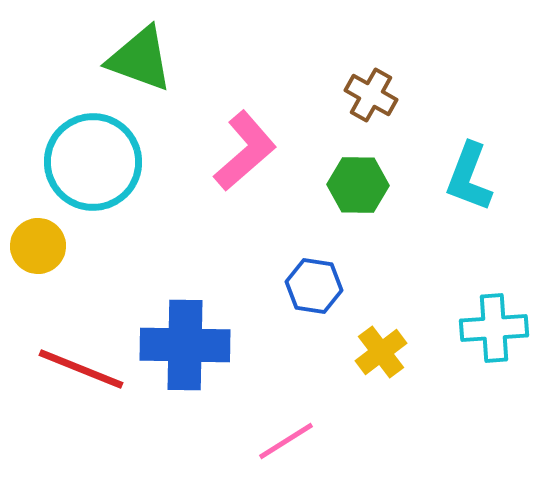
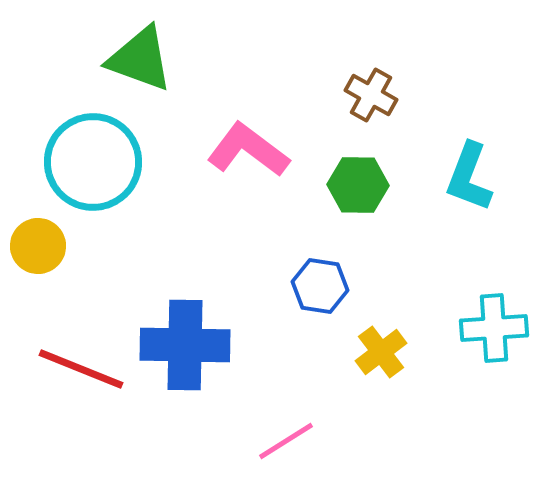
pink L-shape: moved 3 px right, 1 px up; rotated 102 degrees counterclockwise
blue hexagon: moved 6 px right
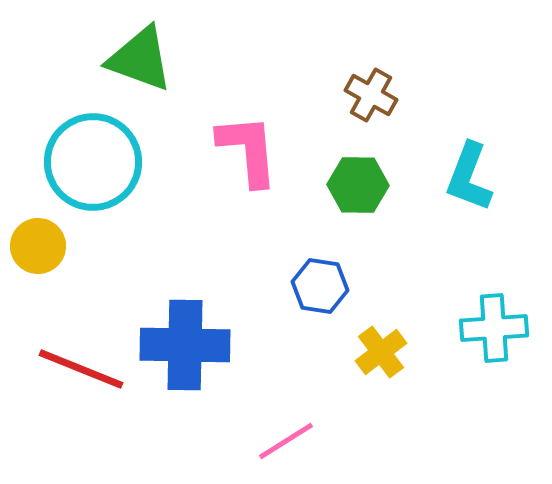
pink L-shape: rotated 48 degrees clockwise
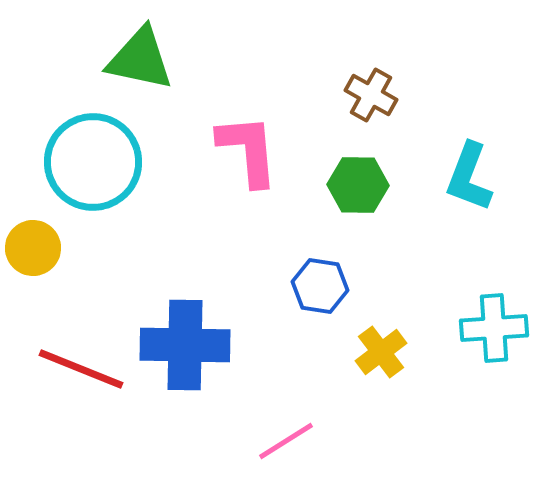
green triangle: rotated 8 degrees counterclockwise
yellow circle: moved 5 px left, 2 px down
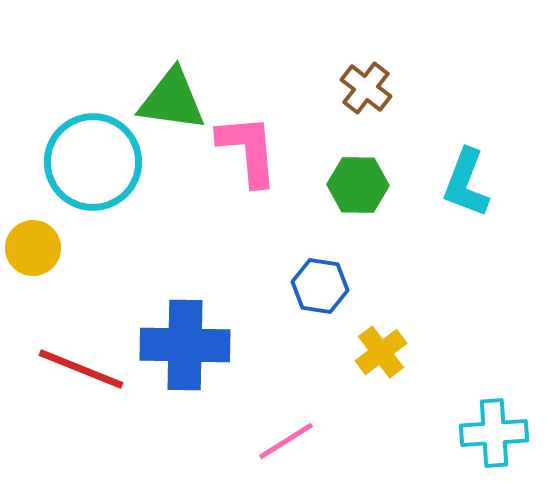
green triangle: moved 32 px right, 41 px down; rotated 4 degrees counterclockwise
brown cross: moved 5 px left, 7 px up; rotated 9 degrees clockwise
cyan L-shape: moved 3 px left, 6 px down
cyan cross: moved 105 px down
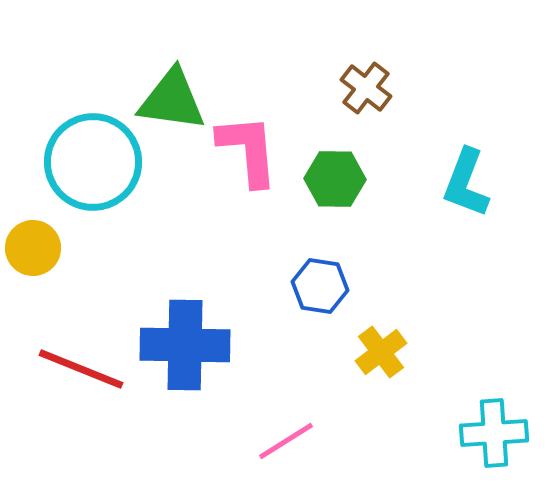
green hexagon: moved 23 px left, 6 px up
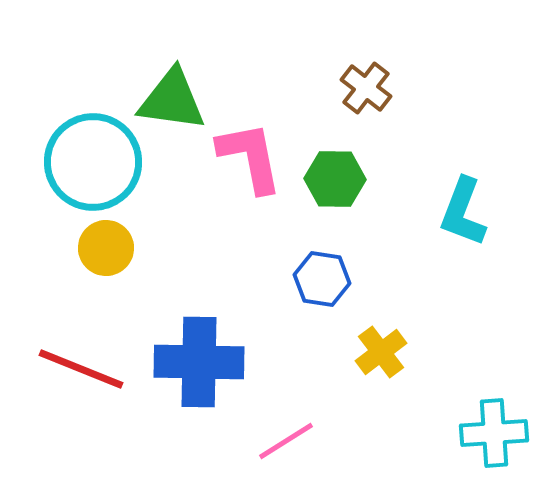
pink L-shape: moved 2 px right, 7 px down; rotated 6 degrees counterclockwise
cyan L-shape: moved 3 px left, 29 px down
yellow circle: moved 73 px right
blue hexagon: moved 2 px right, 7 px up
blue cross: moved 14 px right, 17 px down
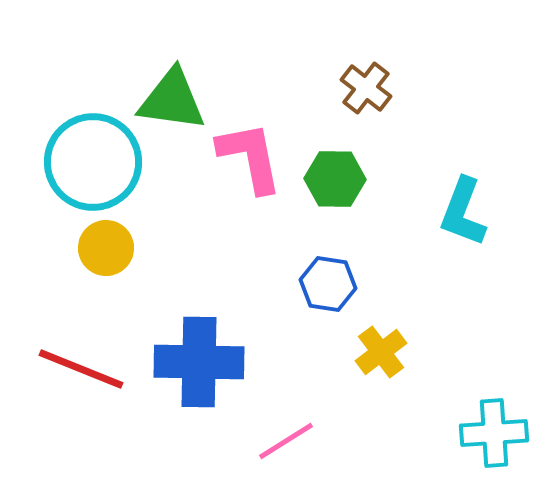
blue hexagon: moved 6 px right, 5 px down
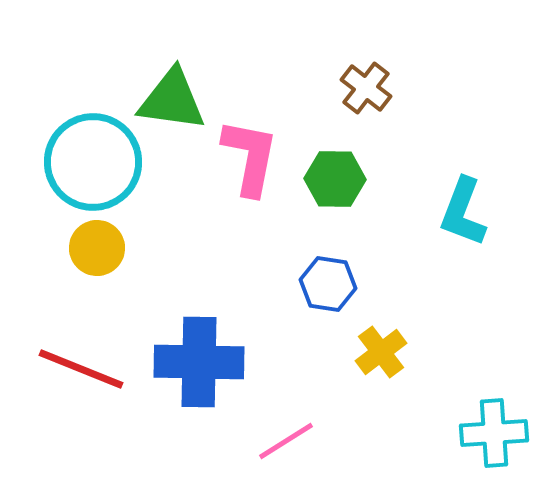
pink L-shape: rotated 22 degrees clockwise
yellow circle: moved 9 px left
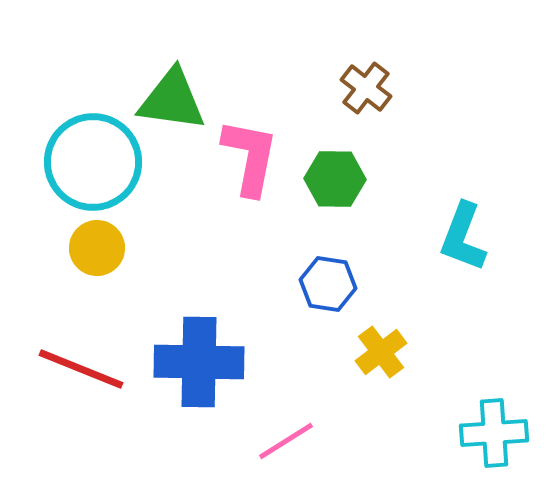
cyan L-shape: moved 25 px down
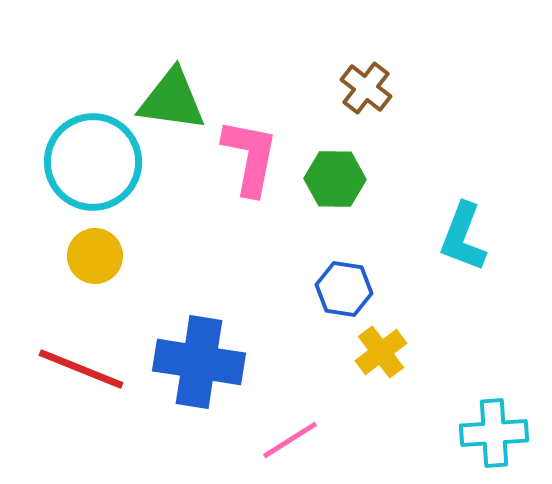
yellow circle: moved 2 px left, 8 px down
blue hexagon: moved 16 px right, 5 px down
blue cross: rotated 8 degrees clockwise
pink line: moved 4 px right, 1 px up
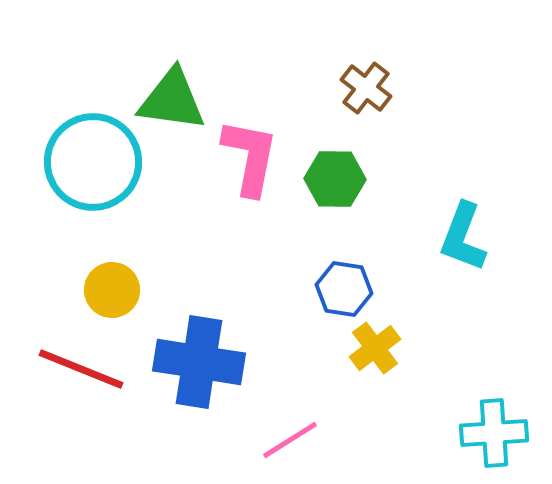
yellow circle: moved 17 px right, 34 px down
yellow cross: moved 6 px left, 4 px up
